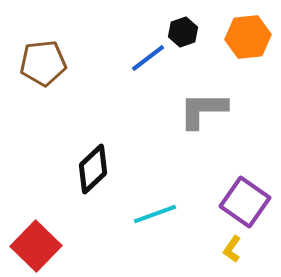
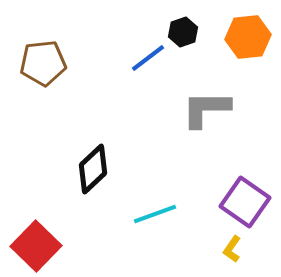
gray L-shape: moved 3 px right, 1 px up
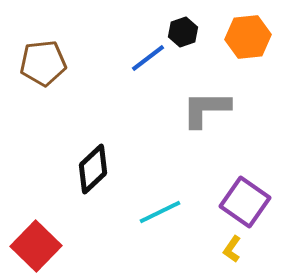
cyan line: moved 5 px right, 2 px up; rotated 6 degrees counterclockwise
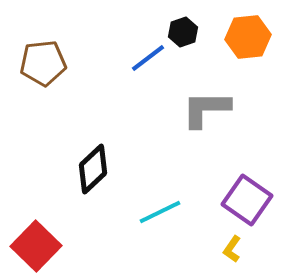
purple square: moved 2 px right, 2 px up
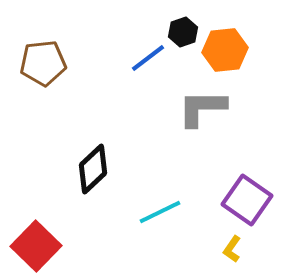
orange hexagon: moved 23 px left, 13 px down
gray L-shape: moved 4 px left, 1 px up
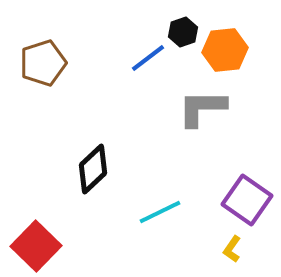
brown pentagon: rotated 12 degrees counterclockwise
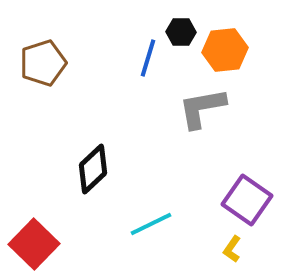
black hexagon: moved 2 px left; rotated 20 degrees clockwise
blue line: rotated 36 degrees counterclockwise
gray L-shape: rotated 10 degrees counterclockwise
cyan line: moved 9 px left, 12 px down
red square: moved 2 px left, 2 px up
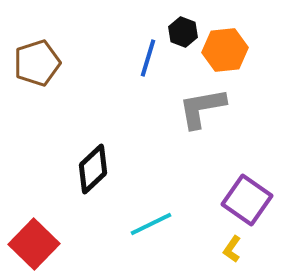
black hexagon: moved 2 px right; rotated 20 degrees clockwise
brown pentagon: moved 6 px left
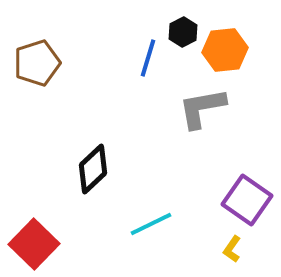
black hexagon: rotated 12 degrees clockwise
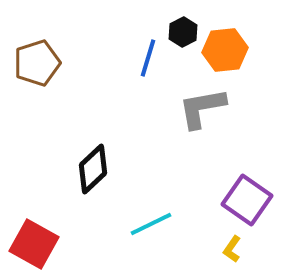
red square: rotated 15 degrees counterclockwise
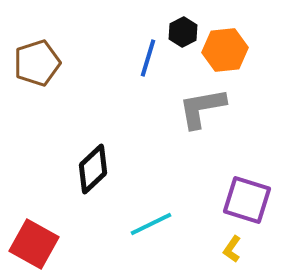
purple square: rotated 18 degrees counterclockwise
